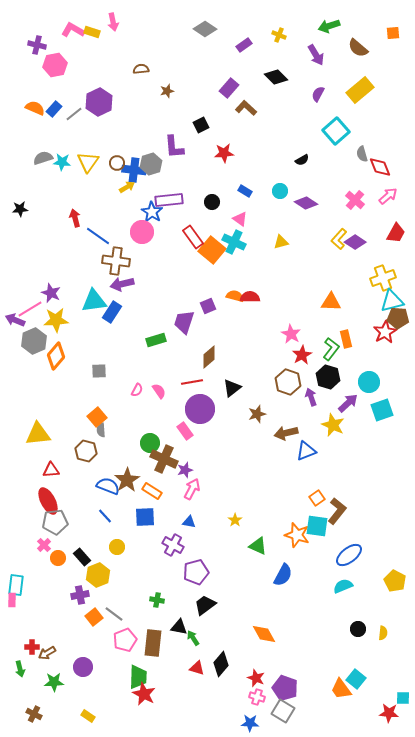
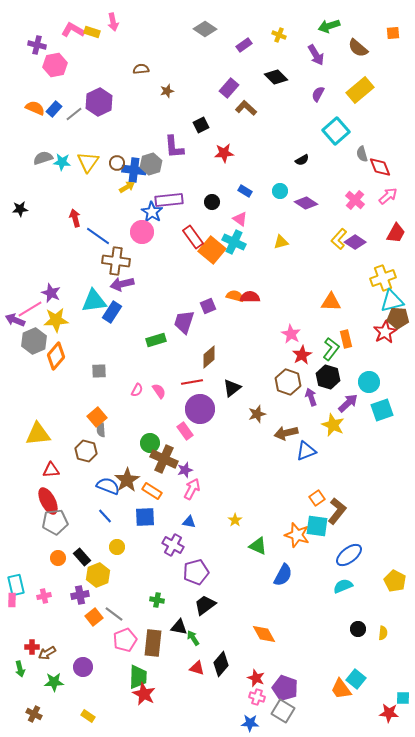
pink cross at (44, 545): moved 51 px down; rotated 32 degrees clockwise
cyan rectangle at (16, 585): rotated 20 degrees counterclockwise
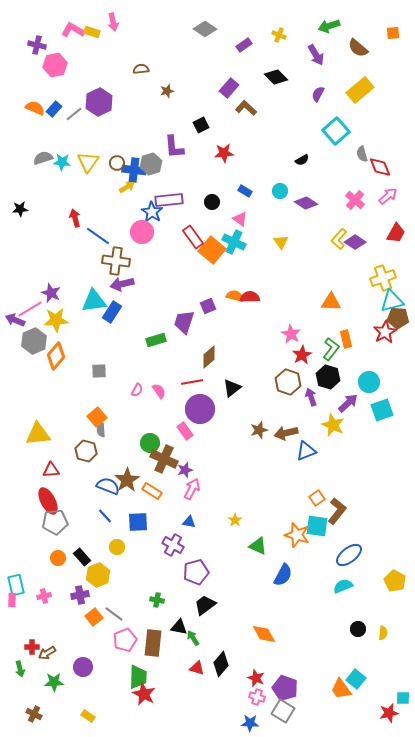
yellow triangle at (281, 242): rotated 49 degrees counterclockwise
brown star at (257, 414): moved 2 px right, 16 px down
blue square at (145, 517): moved 7 px left, 5 px down
red star at (389, 713): rotated 18 degrees counterclockwise
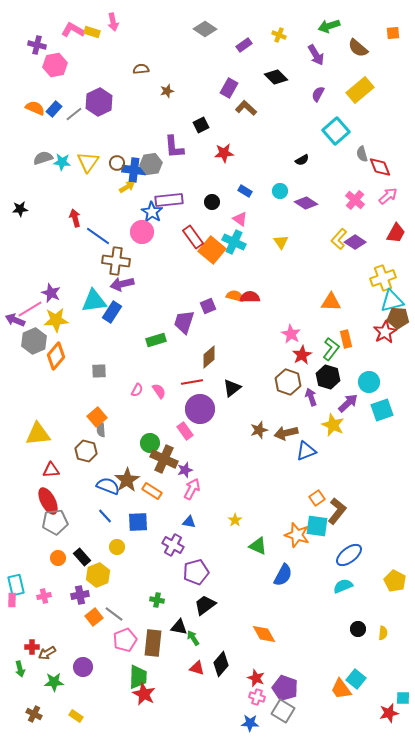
purple rectangle at (229, 88): rotated 12 degrees counterclockwise
gray hexagon at (151, 164): rotated 10 degrees clockwise
yellow rectangle at (88, 716): moved 12 px left
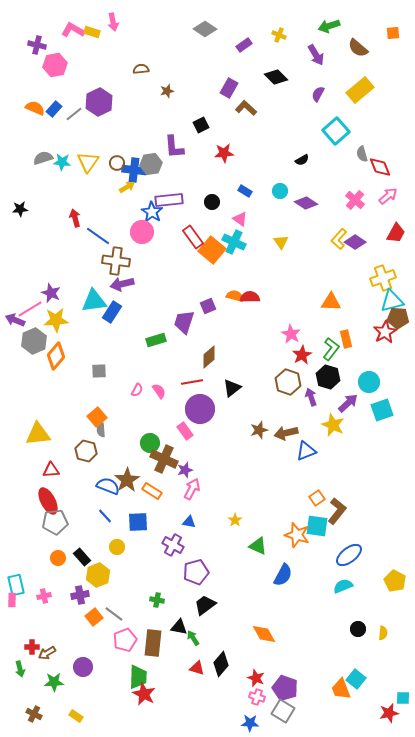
orange trapezoid at (341, 689): rotated 15 degrees clockwise
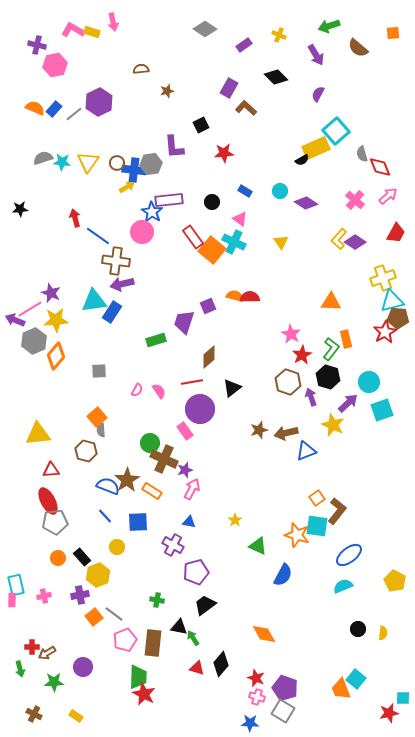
yellow rectangle at (360, 90): moved 44 px left, 58 px down; rotated 16 degrees clockwise
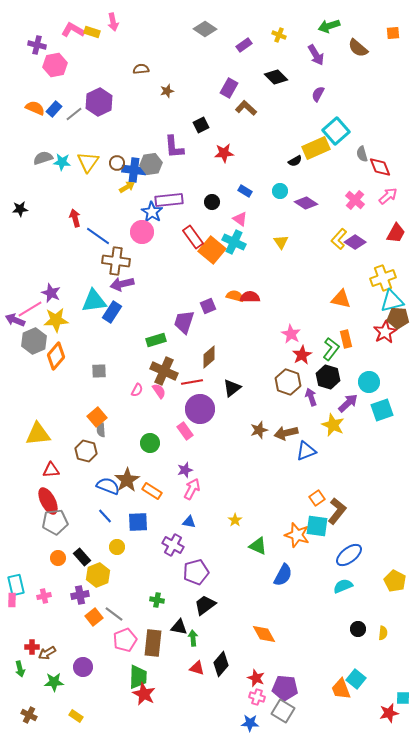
black semicircle at (302, 160): moved 7 px left, 1 px down
orange triangle at (331, 302): moved 10 px right, 3 px up; rotated 10 degrees clockwise
brown cross at (164, 459): moved 88 px up
green arrow at (193, 638): rotated 28 degrees clockwise
purple pentagon at (285, 688): rotated 15 degrees counterclockwise
brown cross at (34, 714): moved 5 px left, 1 px down
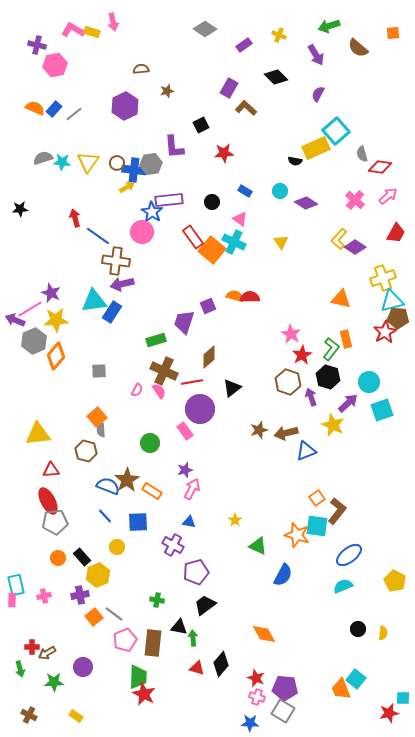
purple hexagon at (99, 102): moved 26 px right, 4 px down
black semicircle at (295, 161): rotated 40 degrees clockwise
red diamond at (380, 167): rotated 60 degrees counterclockwise
purple diamond at (355, 242): moved 5 px down
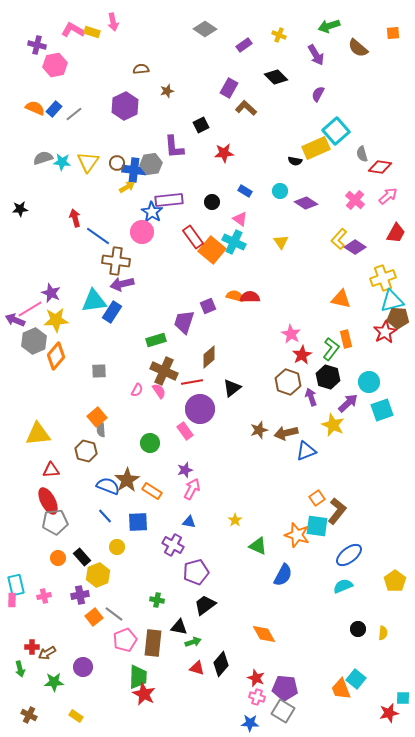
yellow pentagon at (395, 581): rotated 10 degrees clockwise
green arrow at (193, 638): moved 4 px down; rotated 77 degrees clockwise
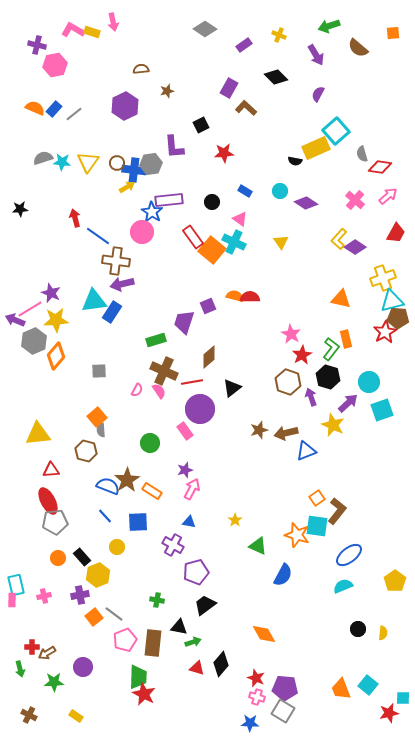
cyan square at (356, 679): moved 12 px right, 6 px down
